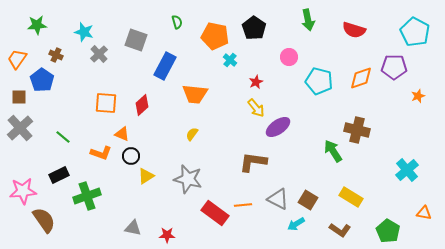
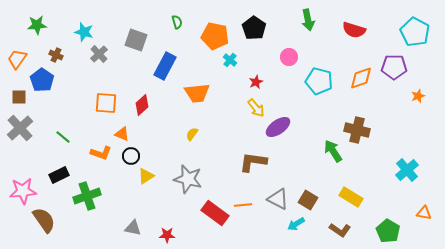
orange trapezoid at (195, 94): moved 2 px right, 1 px up; rotated 12 degrees counterclockwise
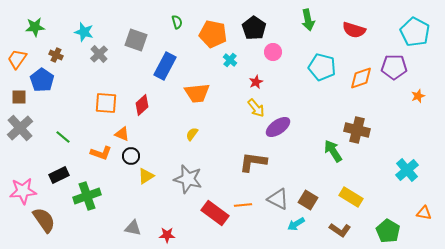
green star at (37, 25): moved 2 px left, 2 px down
orange pentagon at (215, 36): moved 2 px left, 2 px up
pink circle at (289, 57): moved 16 px left, 5 px up
cyan pentagon at (319, 81): moved 3 px right, 14 px up
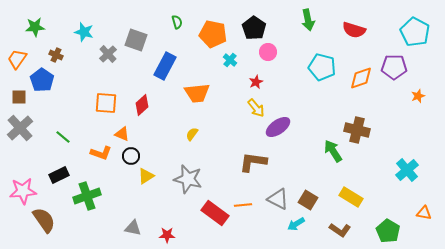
pink circle at (273, 52): moved 5 px left
gray cross at (99, 54): moved 9 px right
